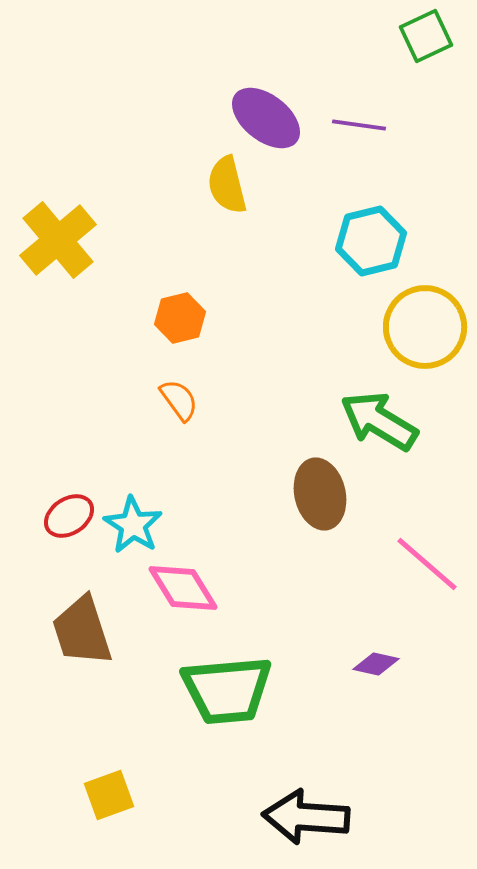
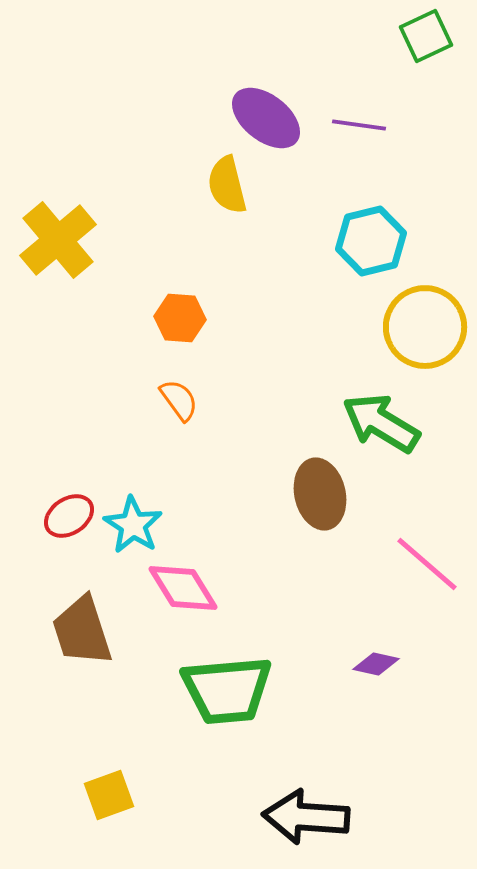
orange hexagon: rotated 18 degrees clockwise
green arrow: moved 2 px right, 2 px down
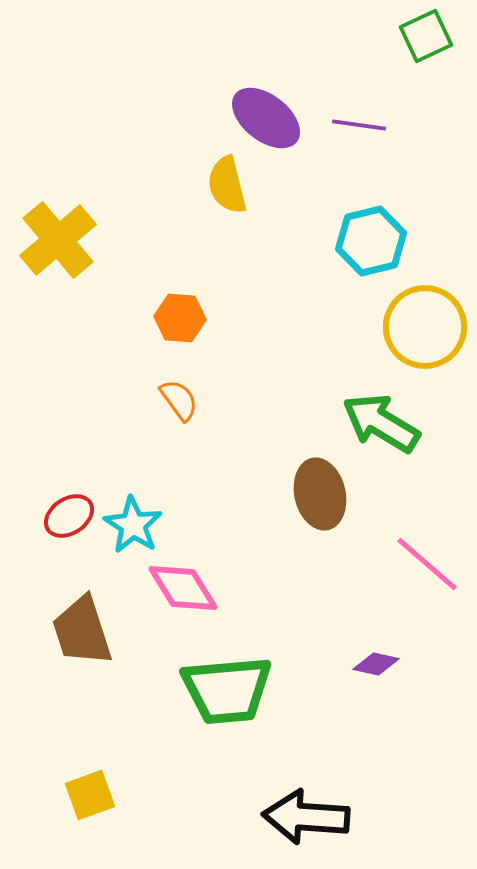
yellow square: moved 19 px left
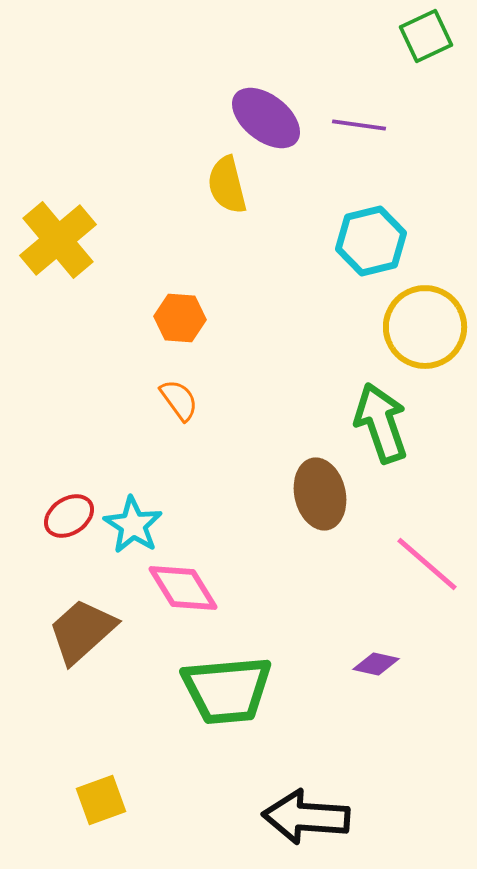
green arrow: rotated 40 degrees clockwise
brown trapezoid: rotated 66 degrees clockwise
yellow square: moved 11 px right, 5 px down
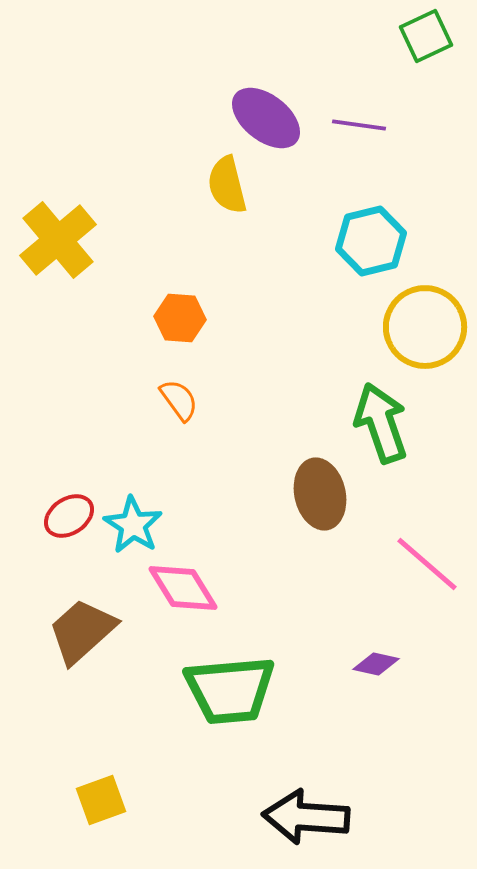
green trapezoid: moved 3 px right
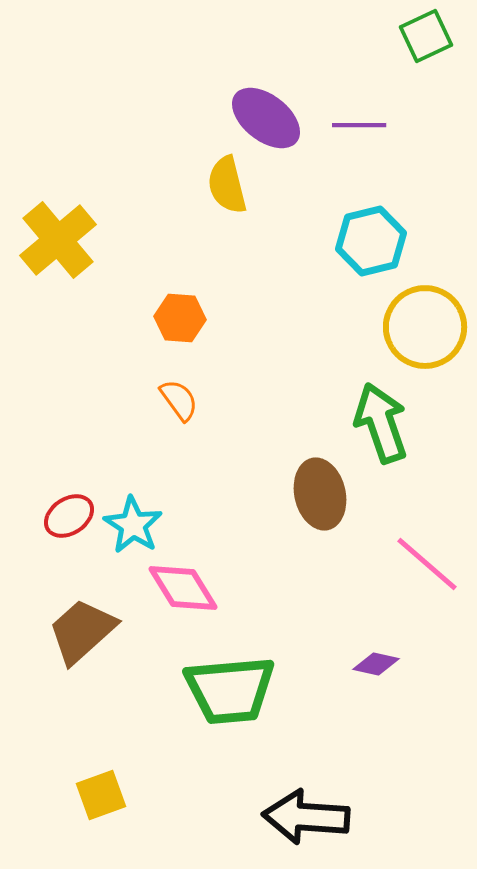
purple line: rotated 8 degrees counterclockwise
yellow square: moved 5 px up
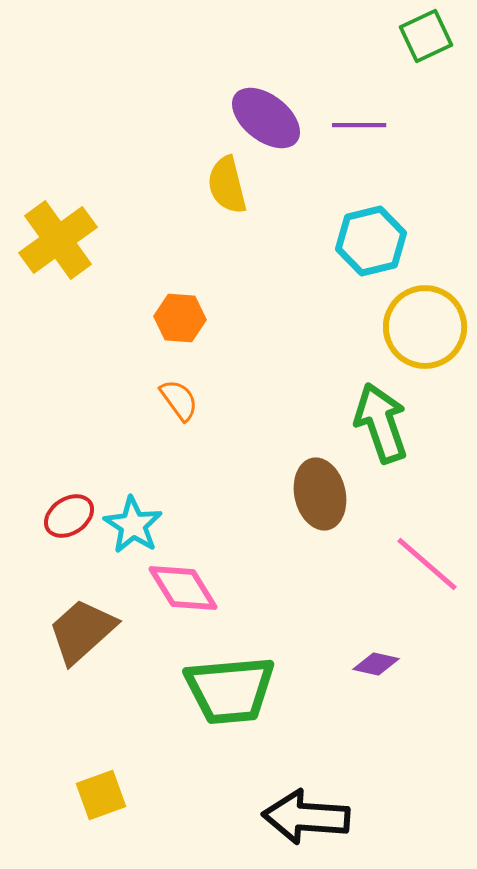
yellow cross: rotated 4 degrees clockwise
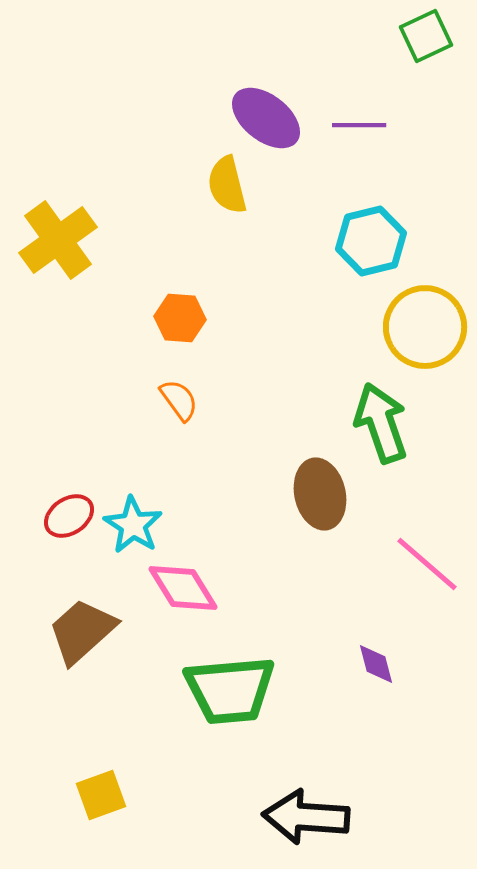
purple diamond: rotated 63 degrees clockwise
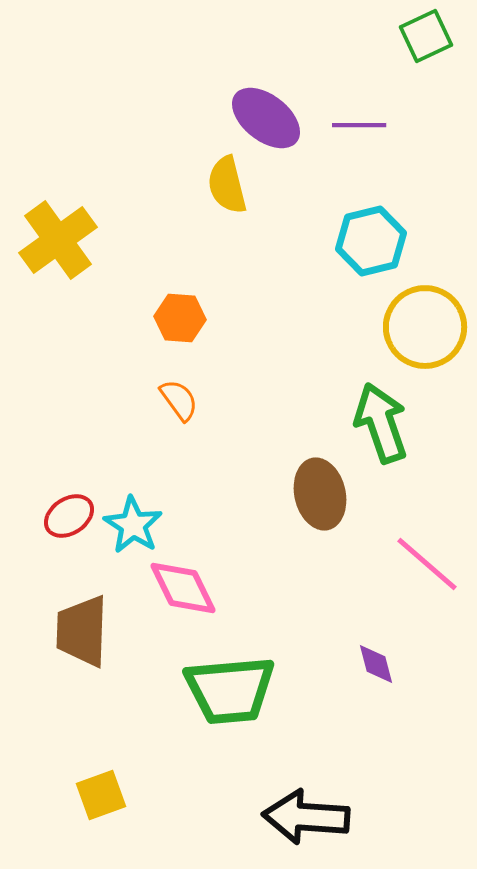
pink diamond: rotated 6 degrees clockwise
brown trapezoid: rotated 46 degrees counterclockwise
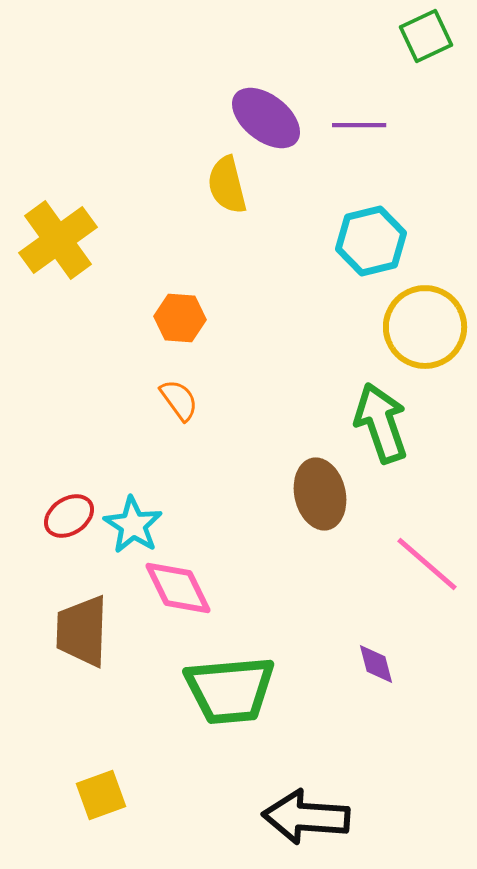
pink diamond: moved 5 px left
